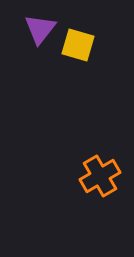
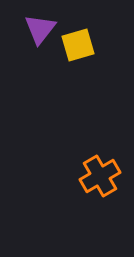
yellow square: rotated 32 degrees counterclockwise
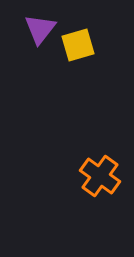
orange cross: rotated 24 degrees counterclockwise
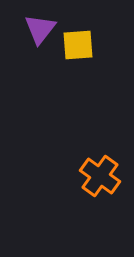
yellow square: rotated 12 degrees clockwise
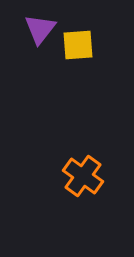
orange cross: moved 17 px left
